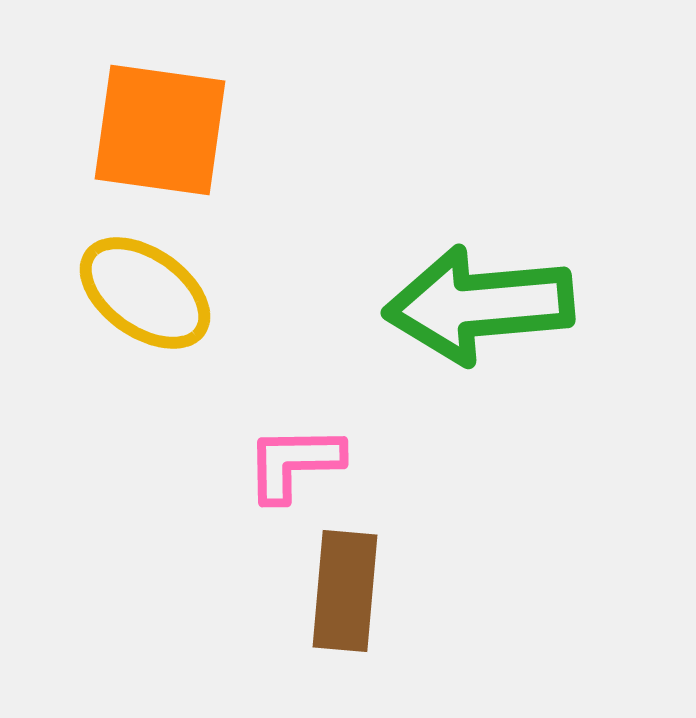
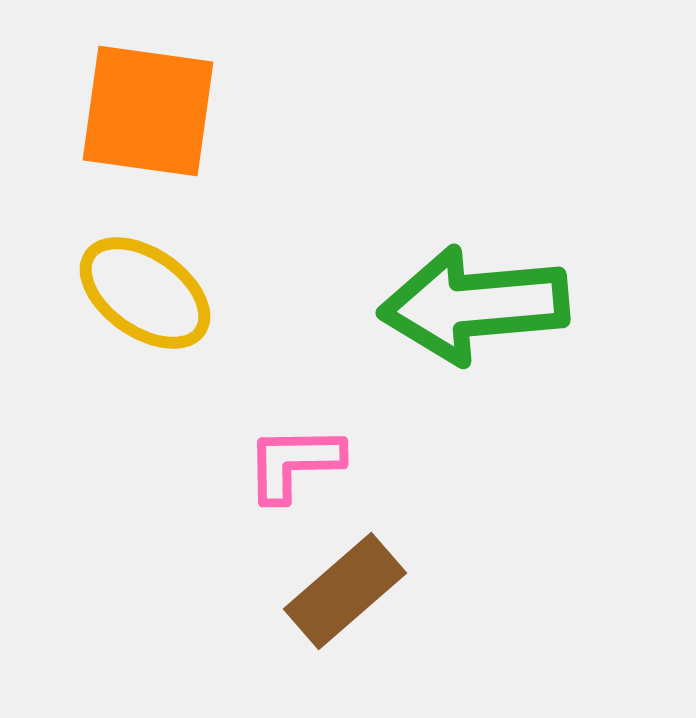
orange square: moved 12 px left, 19 px up
green arrow: moved 5 px left
brown rectangle: rotated 44 degrees clockwise
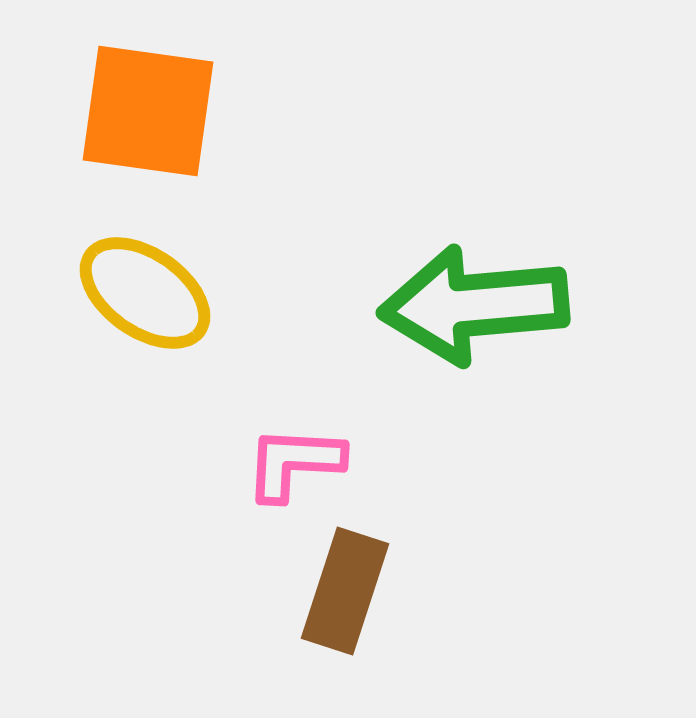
pink L-shape: rotated 4 degrees clockwise
brown rectangle: rotated 31 degrees counterclockwise
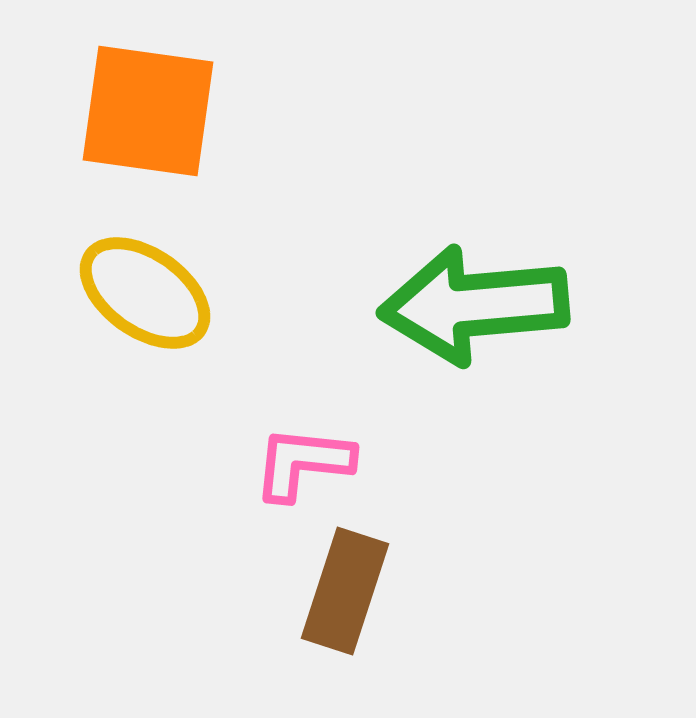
pink L-shape: moved 9 px right; rotated 3 degrees clockwise
